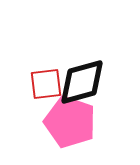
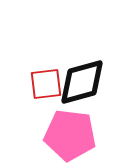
pink pentagon: moved 13 px down; rotated 12 degrees counterclockwise
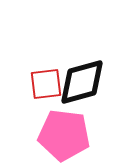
pink pentagon: moved 6 px left
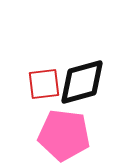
red square: moved 2 px left
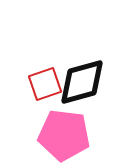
red square: moved 1 px right; rotated 12 degrees counterclockwise
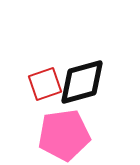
pink pentagon: rotated 15 degrees counterclockwise
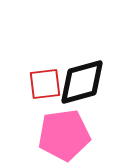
red square: rotated 12 degrees clockwise
